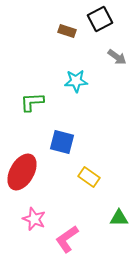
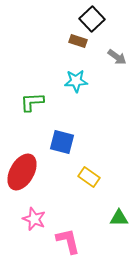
black square: moved 8 px left; rotated 15 degrees counterclockwise
brown rectangle: moved 11 px right, 10 px down
pink L-shape: moved 1 px right, 2 px down; rotated 112 degrees clockwise
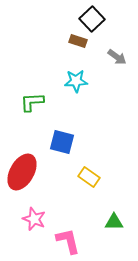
green triangle: moved 5 px left, 4 px down
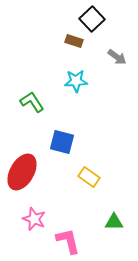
brown rectangle: moved 4 px left
green L-shape: rotated 60 degrees clockwise
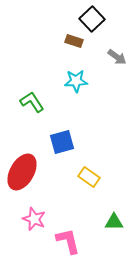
blue square: rotated 30 degrees counterclockwise
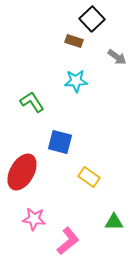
blue square: moved 2 px left; rotated 30 degrees clockwise
pink star: rotated 15 degrees counterclockwise
pink L-shape: rotated 64 degrees clockwise
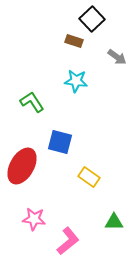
cyan star: rotated 10 degrees clockwise
red ellipse: moved 6 px up
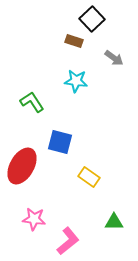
gray arrow: moved 3 px left, 1 px down
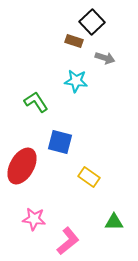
black square: moved 3 px down
gray arrow: moved 9 px left; rotated 18 degrees counterclockwise
green L-shape: moved 4 px right
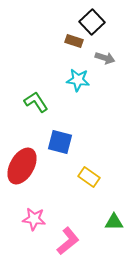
cyan star: moved 2 px right, 1 px up
